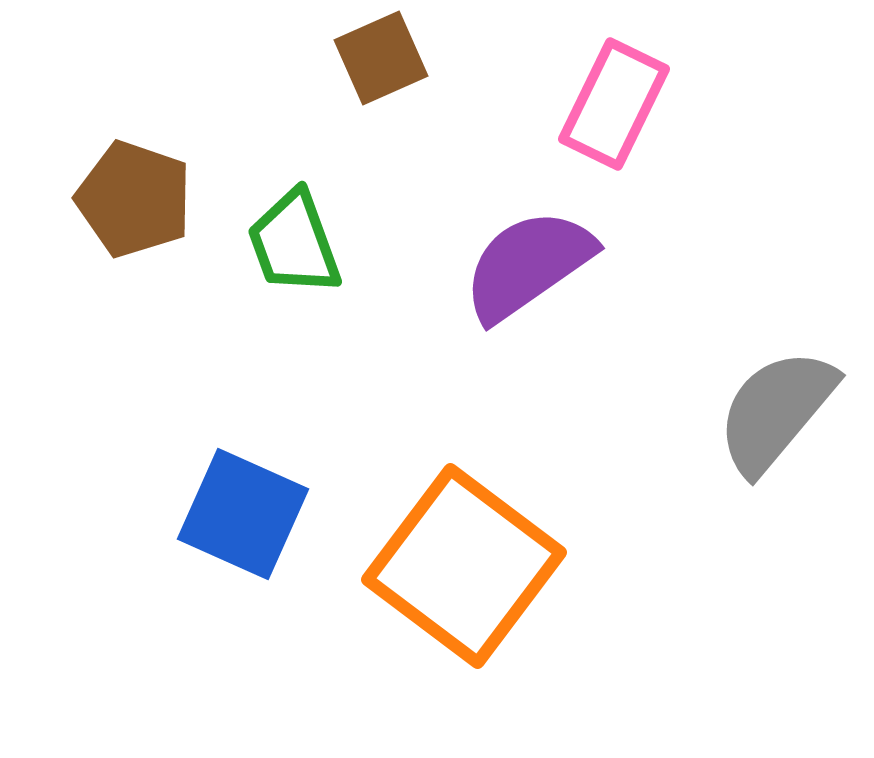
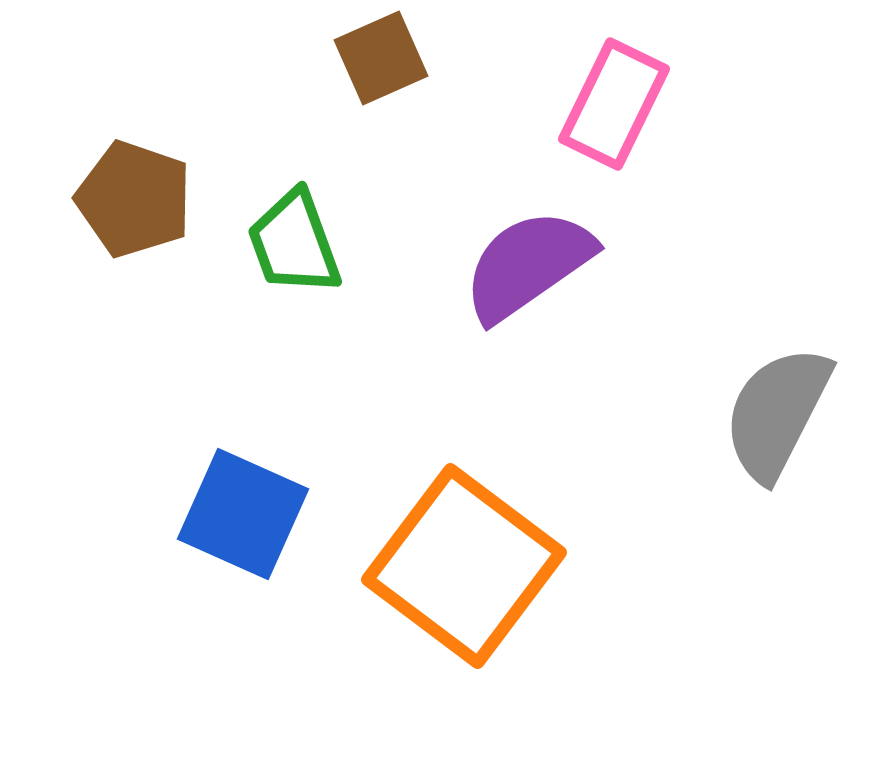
gray semicircle: moved 1 px right, 2 px down; rotated 13 degrees counterclockwise
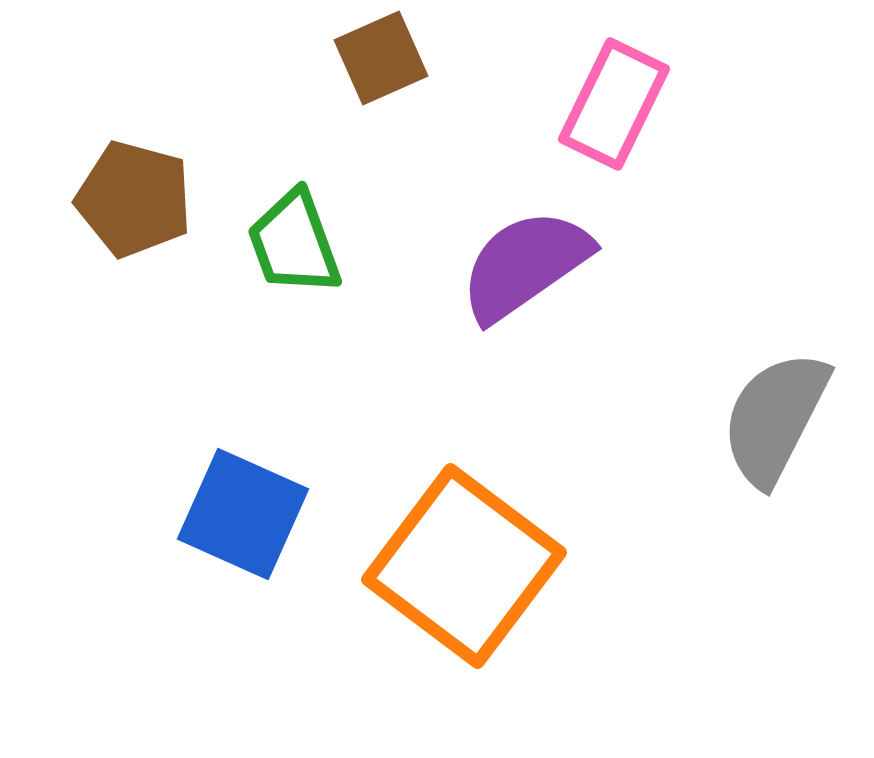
brown pentagon: rotated 4 degrees counterclockwise
purple semicircle: moved 3 px left
gray semicircle: moved 2 px left, 5 px down
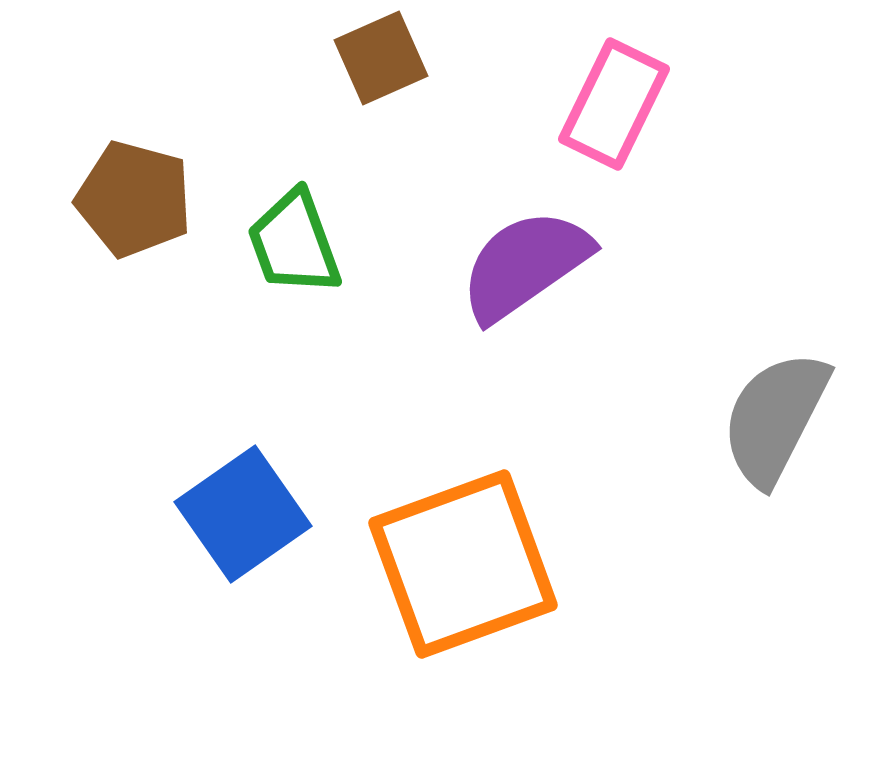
blue square: rotated 31 degrees clockwise
orange square: moved 1 px left, 2 px up; rotated 33 degrees clockwise
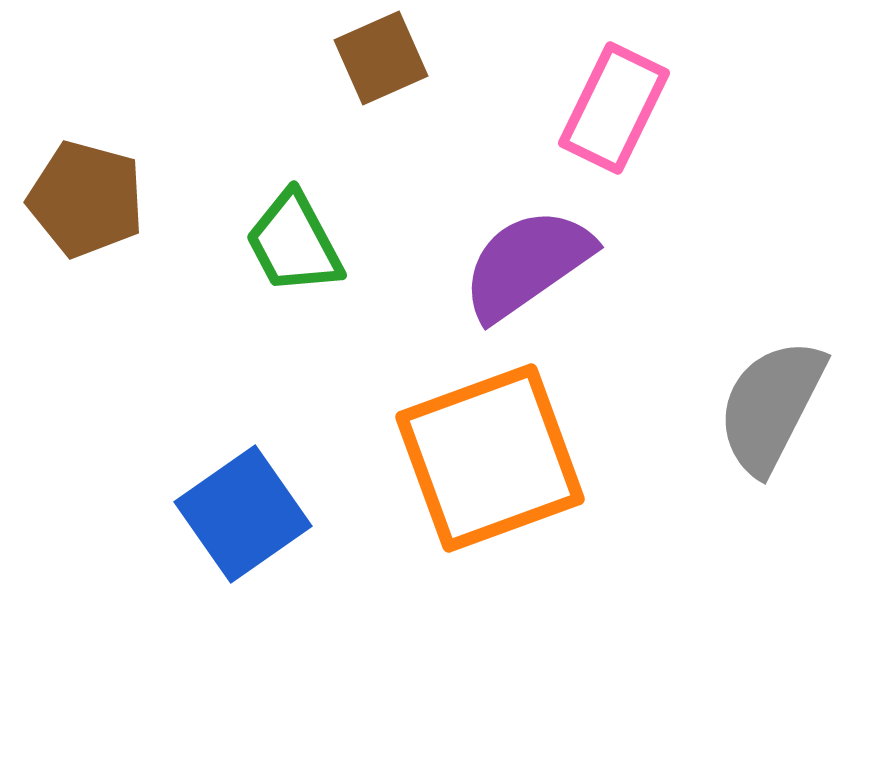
pink rectangle: moved 4 px down
brown pentagon: moved 48 px left
green trapezoid: rotated 8 degrees counterclockwise
purple semicircle: moved 2 px right, 1 px up
gray semicircle: moved 4 px left, 12 px up
orange square: moved 27 px right, 106 px up
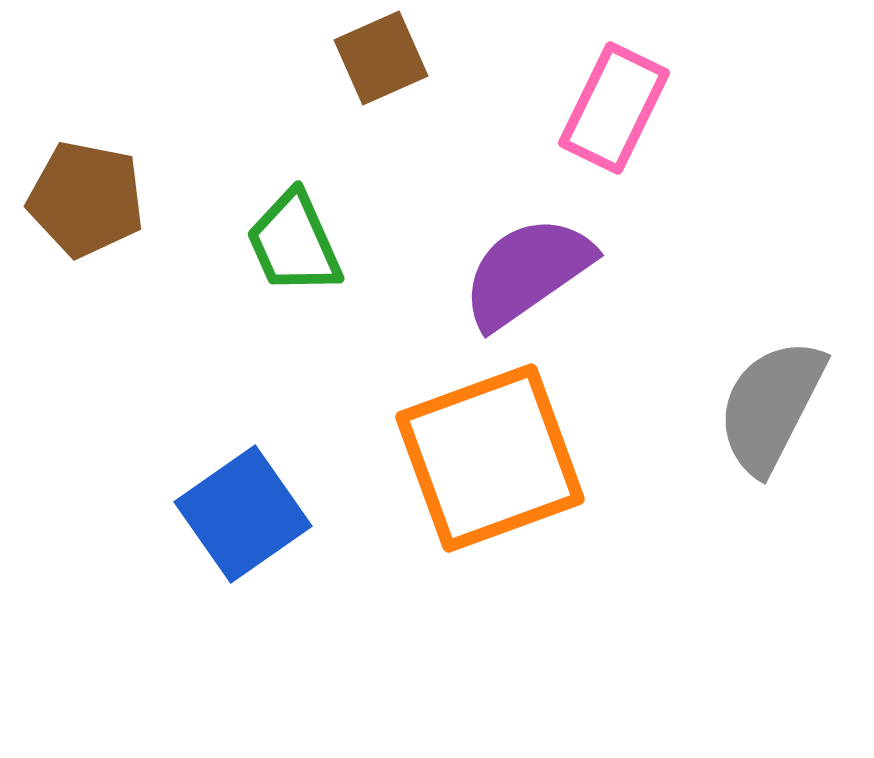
brown pentagon: rotated 4 degrees counterclockwise
green trapezoid: rotated 4 degrees clockwise
purple semicircle: moved 8 px down
